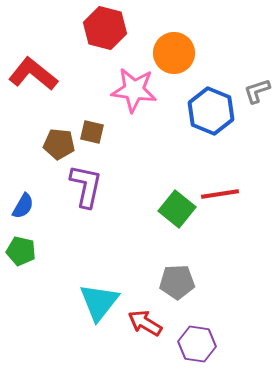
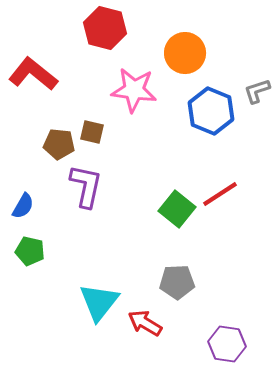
orange circle: moved 11 px right
red line: rotated 24 degrees counterclockwise
green pentagon: moved 9 px right
purple hexagon: moved 30 px right
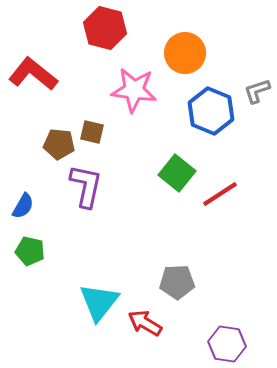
green square: moved 36 px up
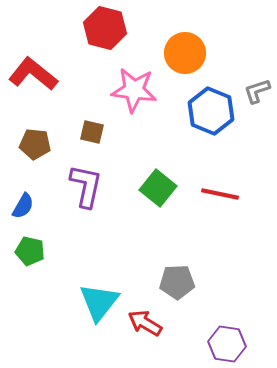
brown pentagon: moved 24 px left
green square: moved 19 px left, 15 px down
red line: rotated 45 degrees clockwise
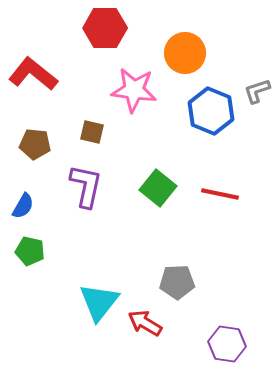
red hexagon: rotated 15 degrees counterclockwise
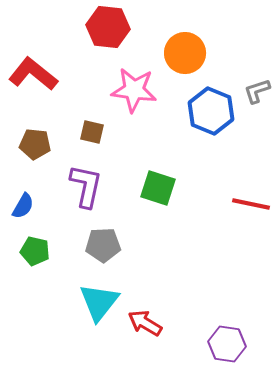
red hexagon: moved 3 px right, 1 px up; rotated 6 degrees clockwise
green square: rotated 21 degrees counterclockwise
red line: moved 31 px right, 10 px down
green pentagon: moved 5 px right
gray pentagon: moved 74 px left, 37 px up
